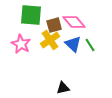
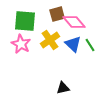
green square: moved 6 px left, 6 px down
brown square: moved 3 px right, 11 px up
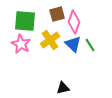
pink diamond: rotated 60 degrees clockwise
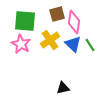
pink diamond: rotated 10 degrees counterclockwise
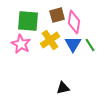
brown square: moved 1 px down
green square: moved 3 px right
blue triangle: rotated 18 degrees clockwise
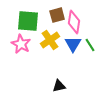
black triangle: moved 4 px left, 2 px up
